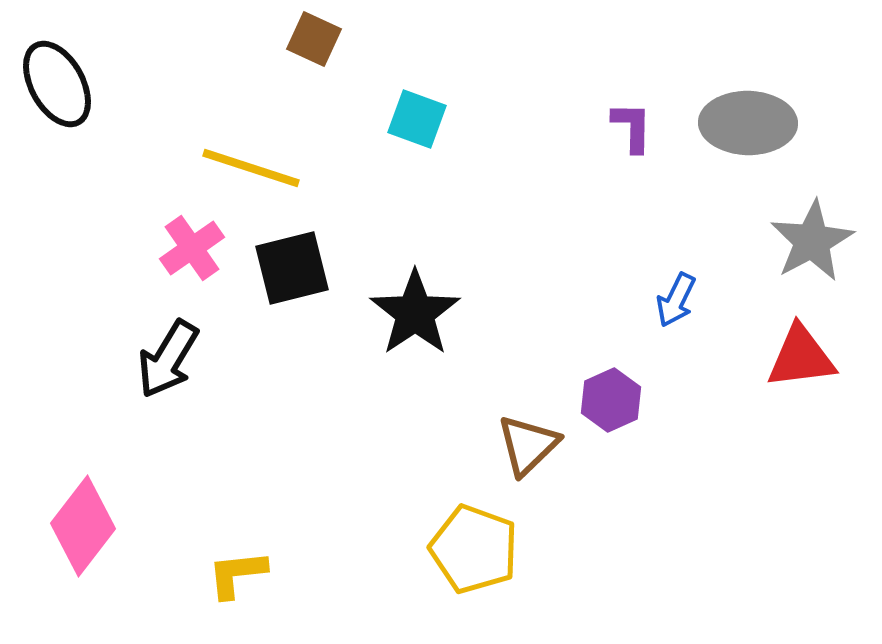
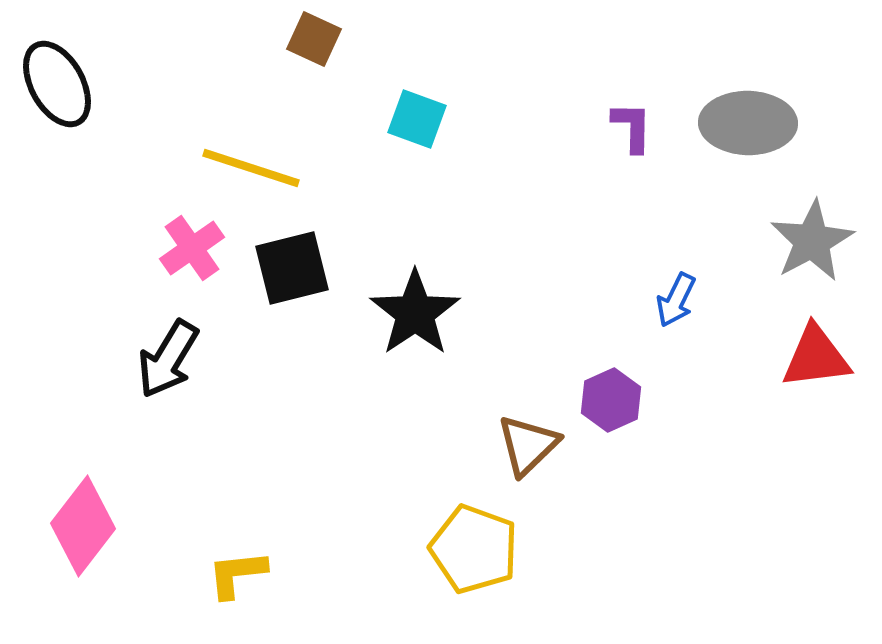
red triangle: moved 15 px right
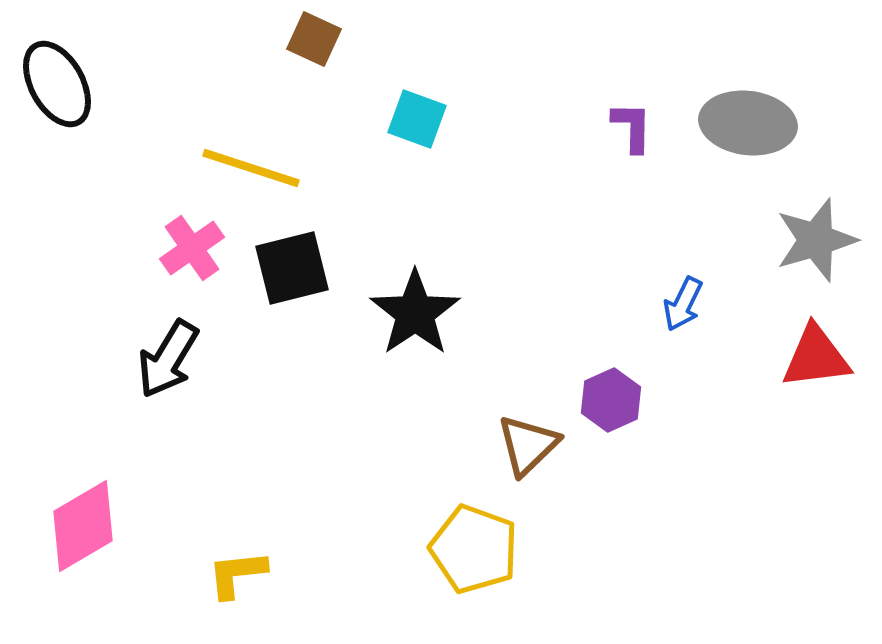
gray ellipse: rotated 6 degrees clockwise
gray star: moved 4 px right, 1 px up; rotated 12 degrees clockwise
blue arrow: moved 7 px right, 4 px down
pink diamond: rotated 22 degrees clockwise
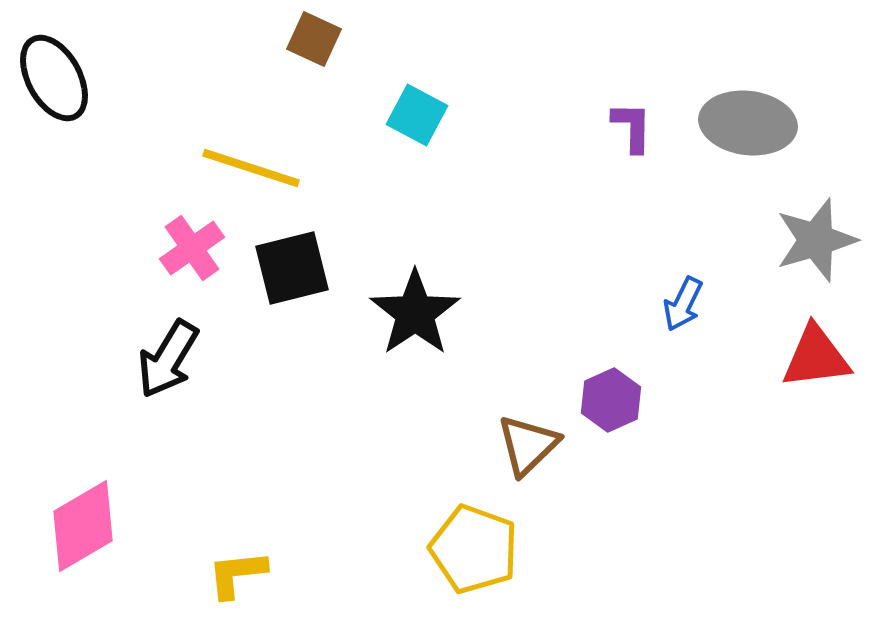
black ellipse: moved 3 px left, 6 px up
cyan square: moved 4 px up; rotated 8 degrees clockwise
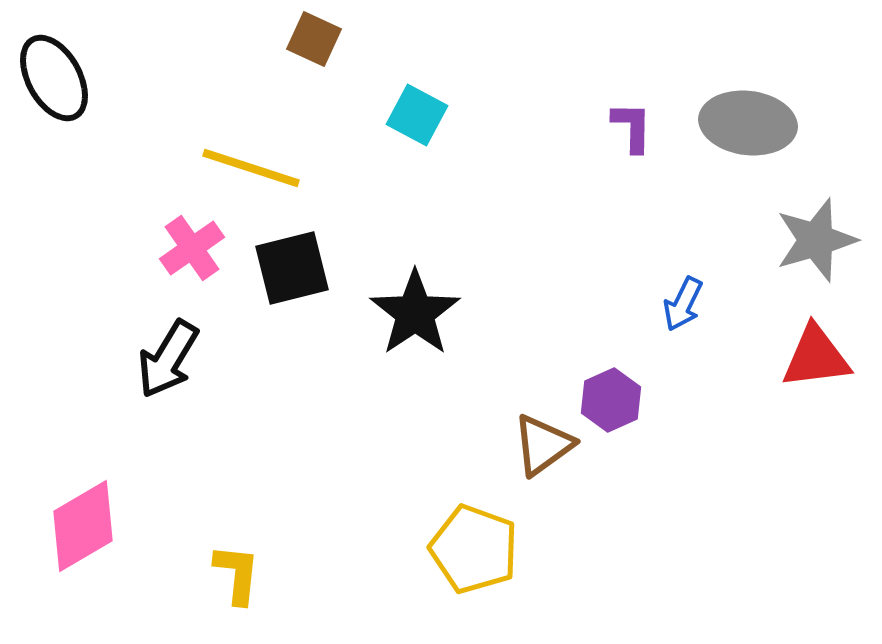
brown triangle: moved 15 px right; rotated 8 degrees clockwise
yellow L-shape: rotated 102 degrees clockwise
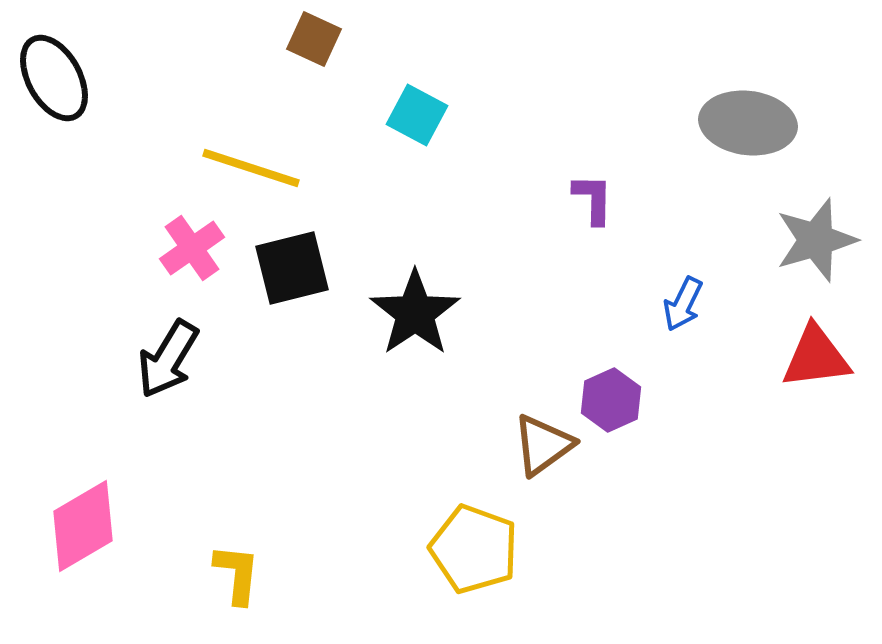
purple L-shape: moved 39 px left, 72 px down
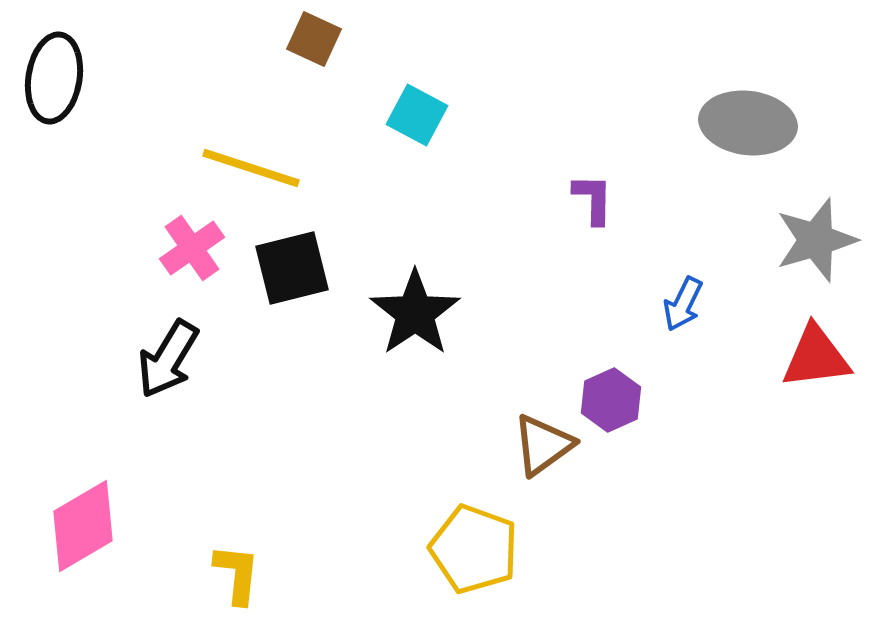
black ellipse: rotated 38 degrees clockwise
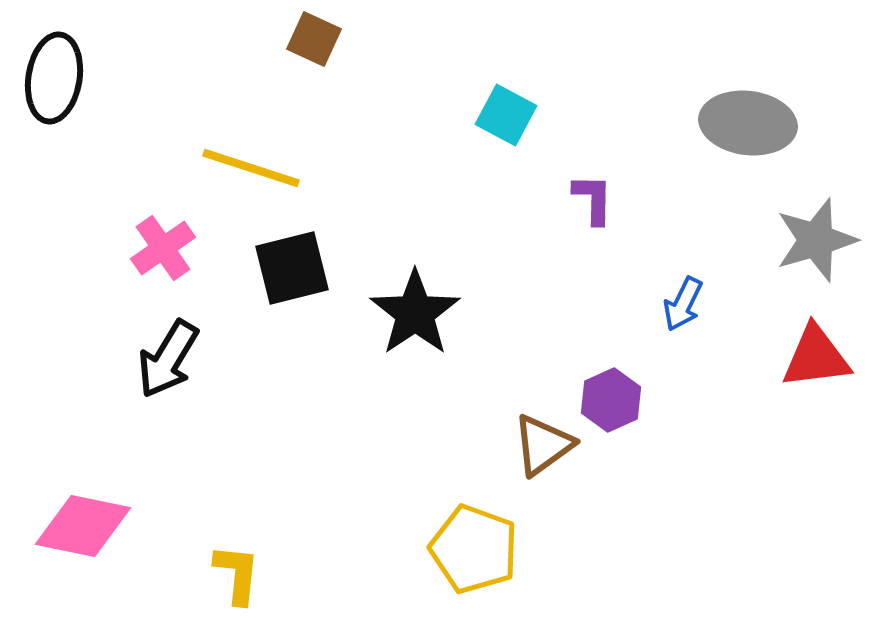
cyan square: moved 89 px right
pink cross: moved 29 px left
pink diamond: rotated 42 degrees clockwise
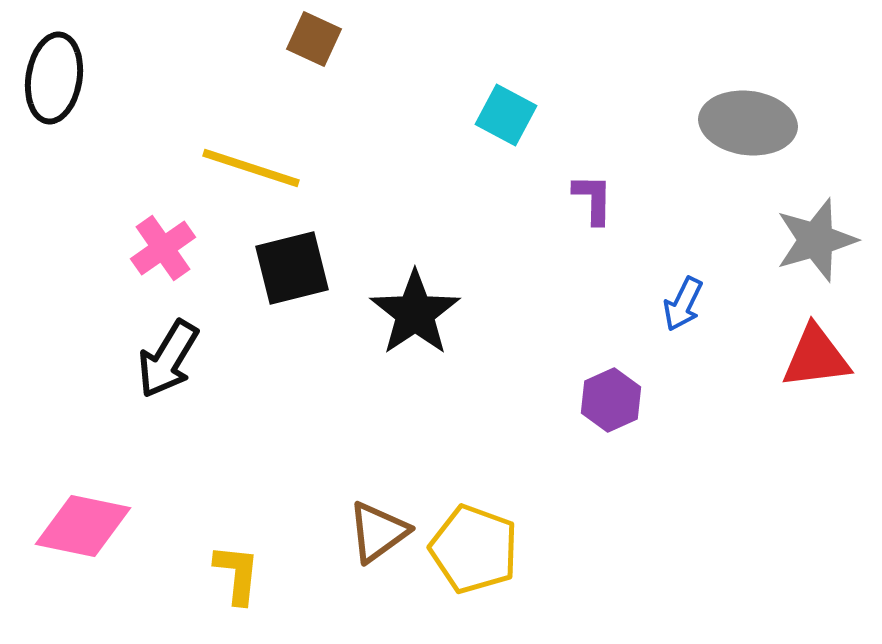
brown triangle: moved 165 px left, 87 px down
